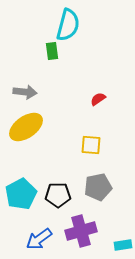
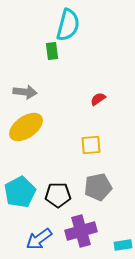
yellow square: rotated 10 degrees counterclockwise
cyan pentagon: moved 1 px left, 2 px up
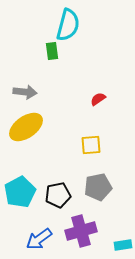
black pentagon: rotated 10 degrees counterclockwise
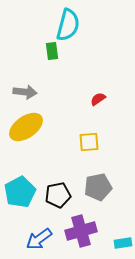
yellow square: moved 2 px left, 3 px up
cyan rectangle: moved 2 px up
